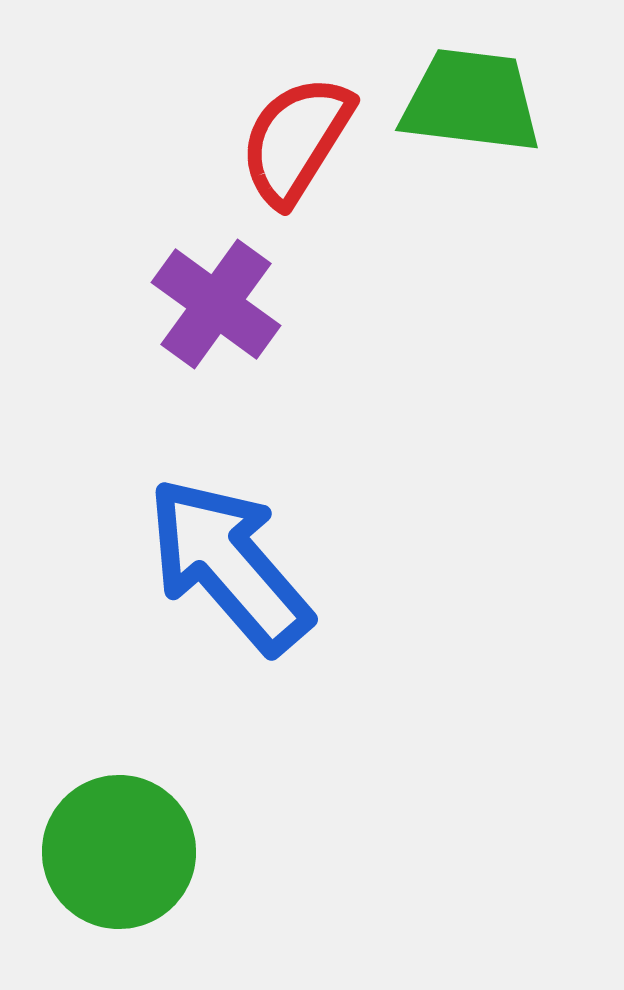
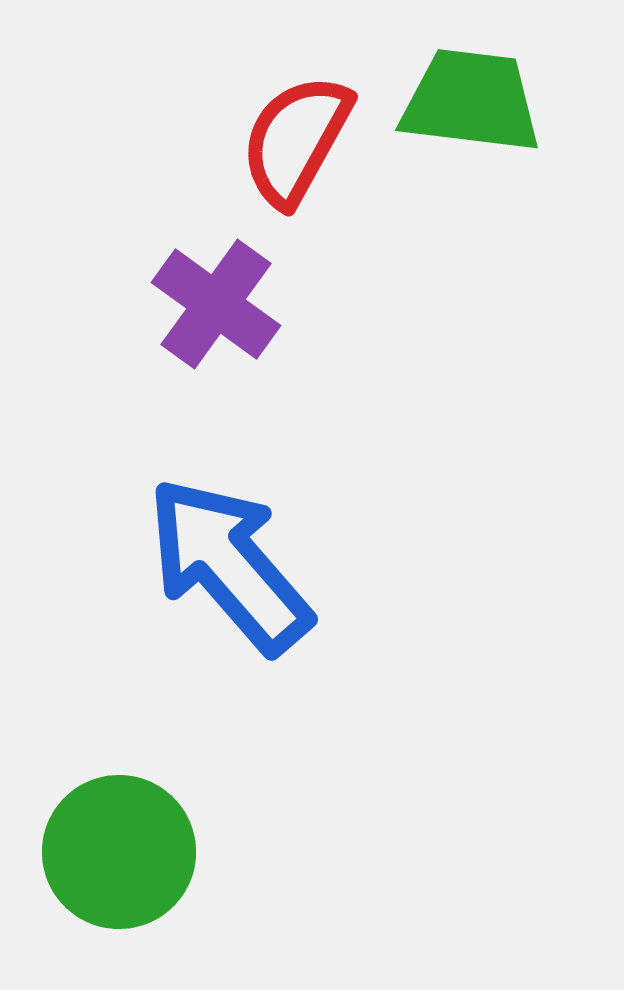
red semicircle: rotated 3 degrees counterclockwise
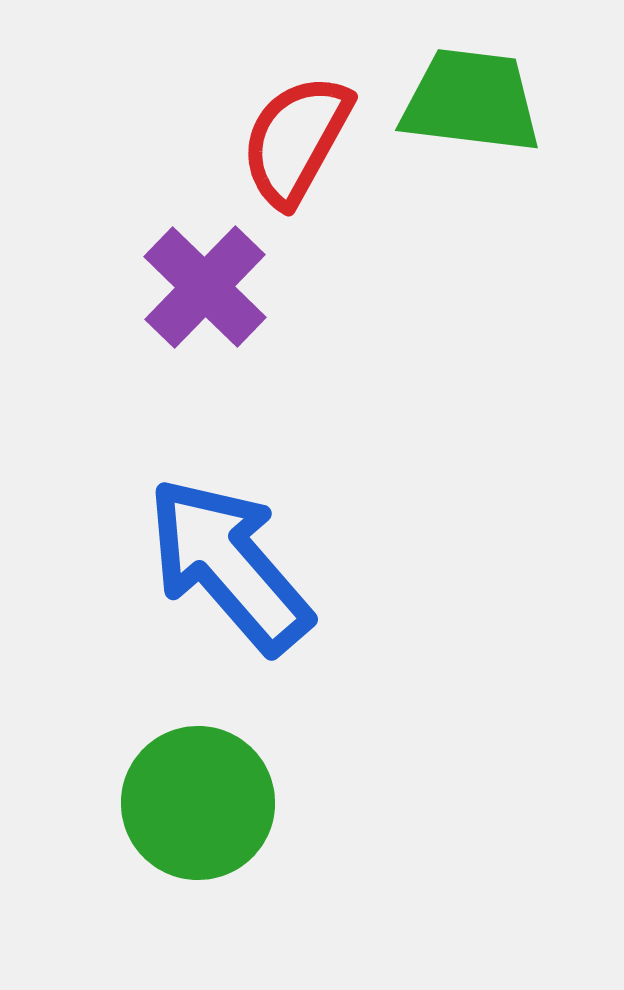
purple cross: moved 11 px left, 17 px up; rotated 8 degrees clockwise
green circle: moved 79 px right, 49 px up
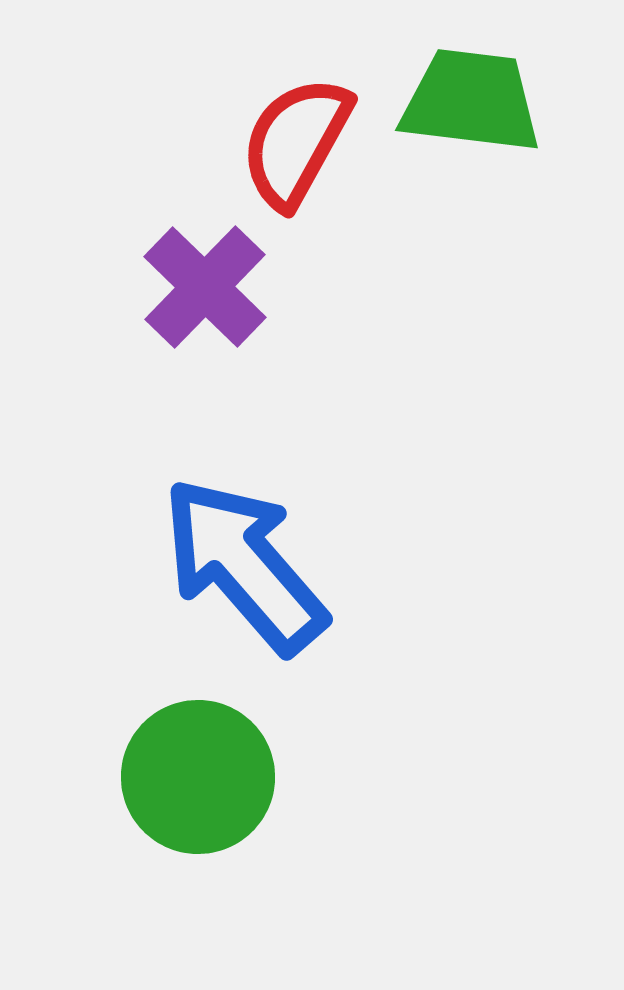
red semicircle: moved 2 px down
blue arrow: moved 15 px right
green circle: moved 26 px up
